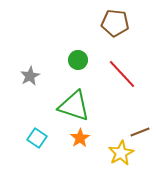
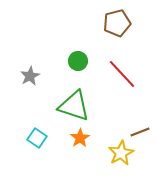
brown pentagon: moved 2 px right; rotated 20 degrees counterclockwise
green circle: moved 1 px down
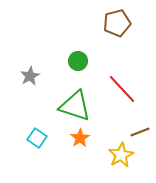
red line: moved 15 px down
green triangle: moved 1 px right
yellow star: moved 2 px down
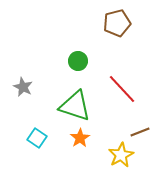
gray star: moved 7 px left, 11 px down; rotated 18 degrees counterclockwise
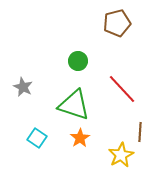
green triangle: moved 1 px left, 1 px up
brown line: rotated 66 degrees counterclockwise
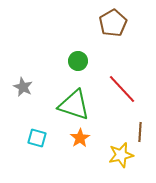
brown pentagon: moved 4 px left; rotated 16 degrees counterclockwise
cyan square: rotated 18 degrees counterclockwise
yellow star: rotated 15 degrees clockwise
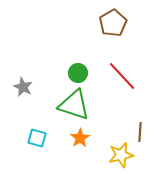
green circle: moved 12 px down
red line: moved 13 px up
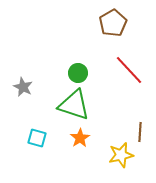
red line: moved 7 px right, 6 px up
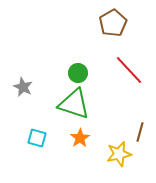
green triangle: moved 1 px up
brown line: rotated 12 degrees clockwise
yellow star: moved 2 px left, 1 px up
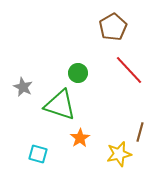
brown pentagon: moved 4 px down
green triangle: moved 14 px left, 1 px down
cyan square: moved 1 px right, 16 px down
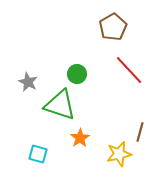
green circle: moved 1 px left, 1 px down
gray star: moved 5 px right, 5 px up
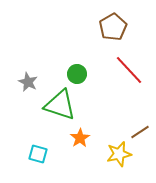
brown line: rotated 42 degrees clockwise
